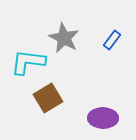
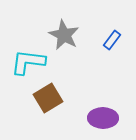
gray star: moved 3 px up
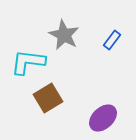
purple ellipse: rotated 44 degrees counterclockwise
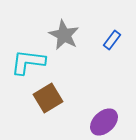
purple ellipse: moved 1 px right, 4 px down
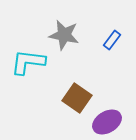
gray star: rotated 16 degrees counterclockwise
brown square: moved 29 px right; rotated 24 degrees counterclockwise
purple ellipse: moved 3 px right; rotated 12 degrees clockwise
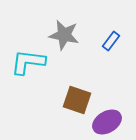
blue rectangle: moved 1 px left, 1 px down
brown square: moved 2 px down; rotated 16 degrees counterclockwise
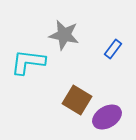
blue rectangle: moved 2 px right, 8 px down
brown square: rotated 12 degrees clockwise
purple ellipse: moved 5 px up
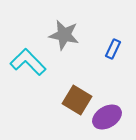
blue rectangle: rotated 12 degrees counterclockwise
cyan L-shape: rotated 39 degrees clockwise
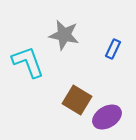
cyan L-shape: rotated 24 degrees clockwise
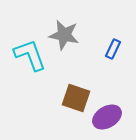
cyan L-shape: moved 2 px right, 7 px up
brown square: moved 1 px left, 2 px up; rotated 12 degrees counterclockwise
